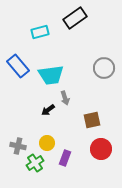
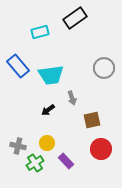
gray arrow: moved 7 px right
purple rectangle: moved 1 px right, 3 px down; rotated 63 degrees counterclockwise
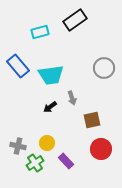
black rectangle: moved 2 px down
black arrow: moved 2 px right, 3 px up
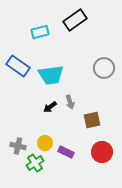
blue rectangle: rotated 15 degrees counterclockwise
gray arrow: moved 2 px left, 4 px down
yellow circle: moved 2 px left
red circle: moved 1 px right, 3 px down
purple rectangle: moved 9 px up; rotated 21 degrees counterclockwise
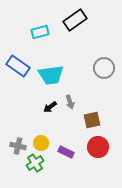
yellow circle: moved 4 px left
red circle: moved 4 px left, 5 px up
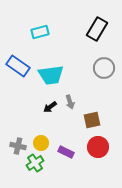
black rectangle: moved 22 px right, 9 px down; rotated 25 degrees counterclockwise
